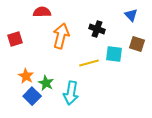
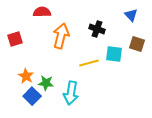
green star: rotated 21 degrees counterclockwise
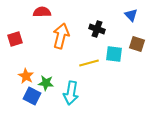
blue square: rotated 18 degrees counterclockwise
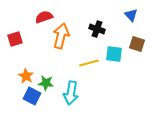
red semicircle: moved 2 px right, 5 px down; rotated 18 degrees counterclockwise
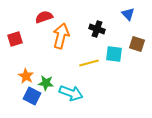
blue triangle: moved 3 px left, 1 px up
cyan arrow: rotated 80 degrees counterclockwise
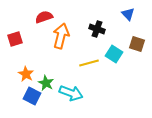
cyan square: rotated 24 degrees clockwise
orange star: moved 2 px up
green star: rotated 21 degrees clockwise
